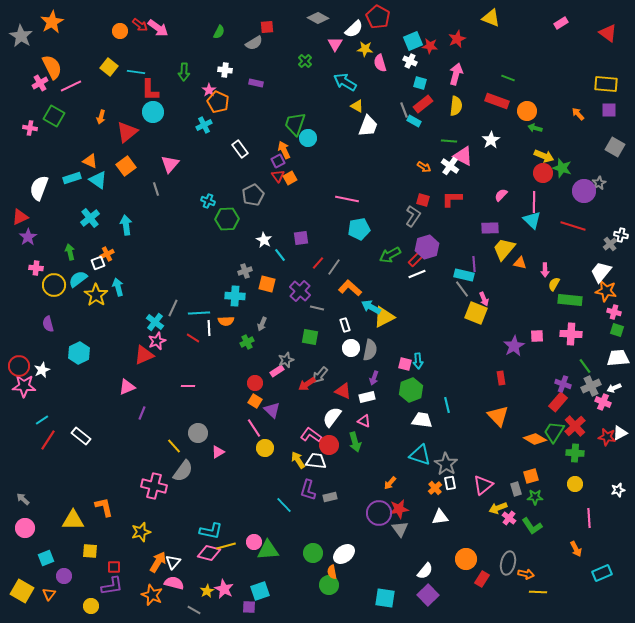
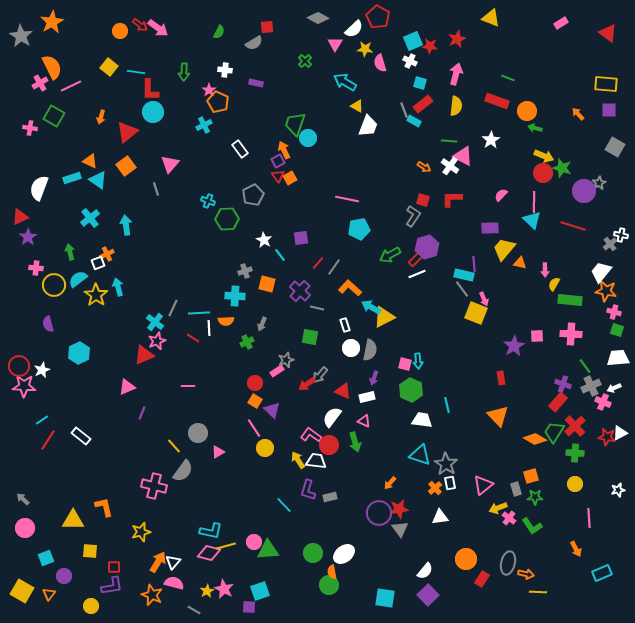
green hexagon at (411, 390): rotated 15 degrees counterclockwise
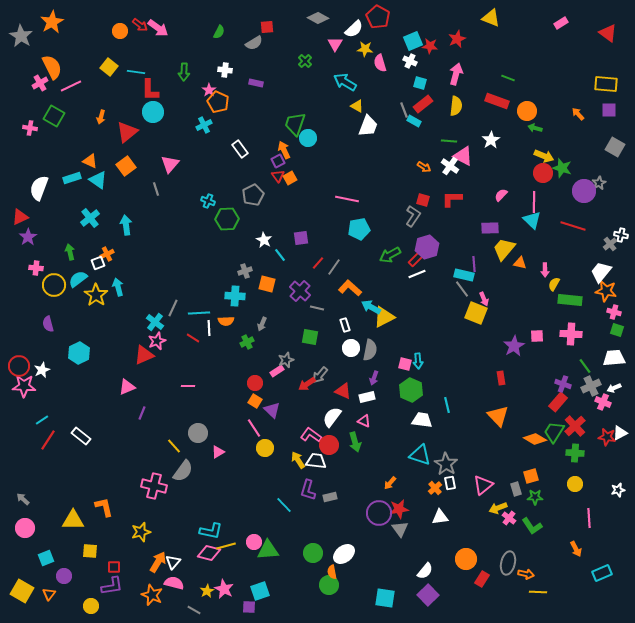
white trapezoid at (618, 358): moved 4 px left
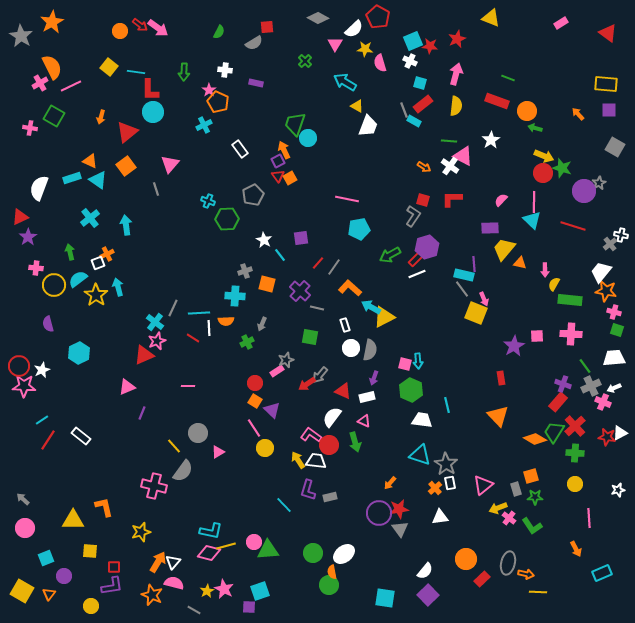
pink semicircle at (501, 195): moved 5 px down
red rectangle at (482, 579): rotated 14 degrees clockwise
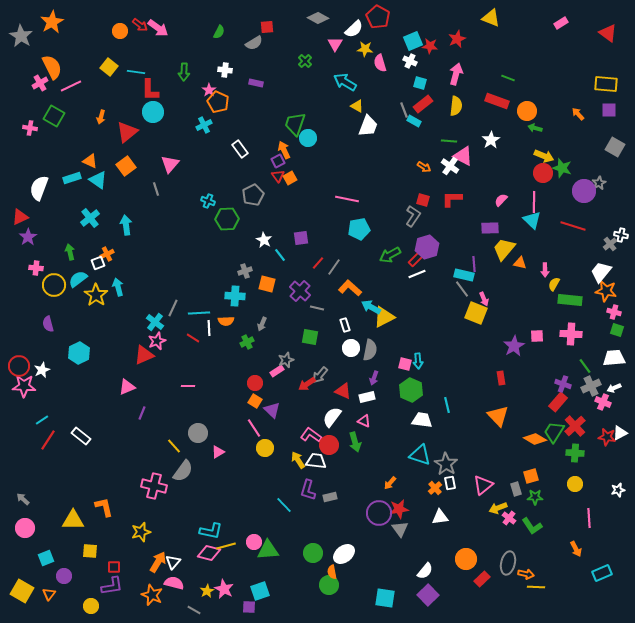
yellow line at (538, 592): moved 2 px left, 5 px up
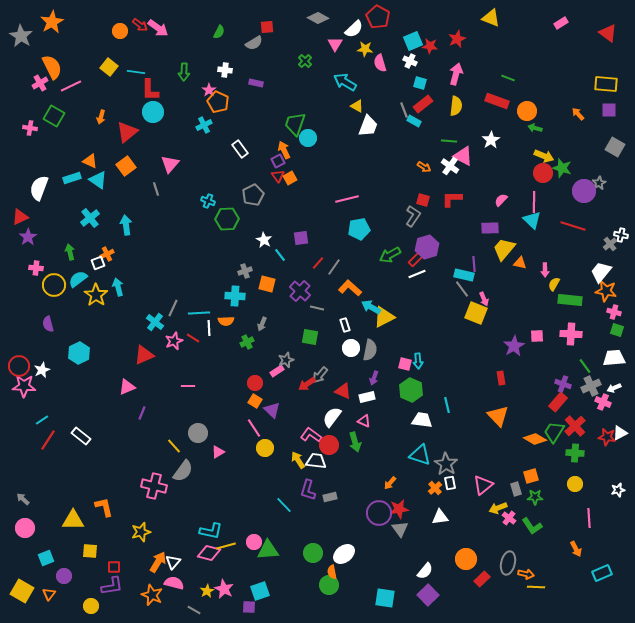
pink line at (347, 199): rotated 25 degrees counterclockwise
pink star at (157, 341): moved 17 px right
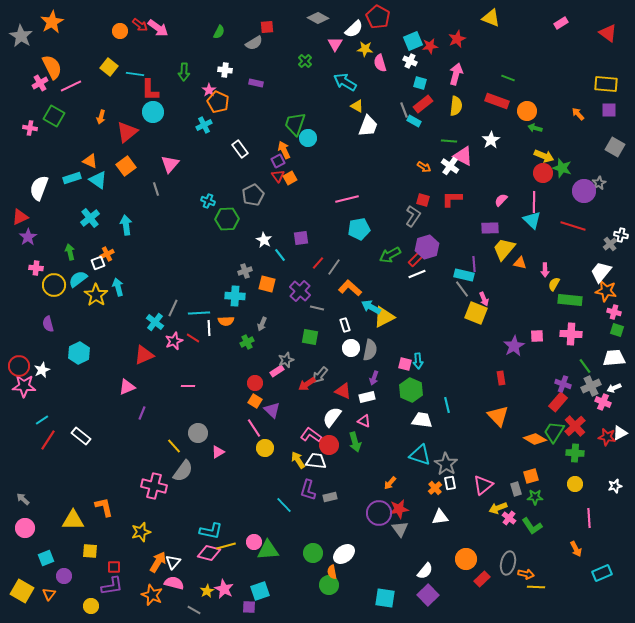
red star at (430, 46): rotated 14 degrees counterclockwise
cyan line at (136, 72): moved 1 px left, 2 px down
white star at (618, 490): moved 3 px left, 4 px up
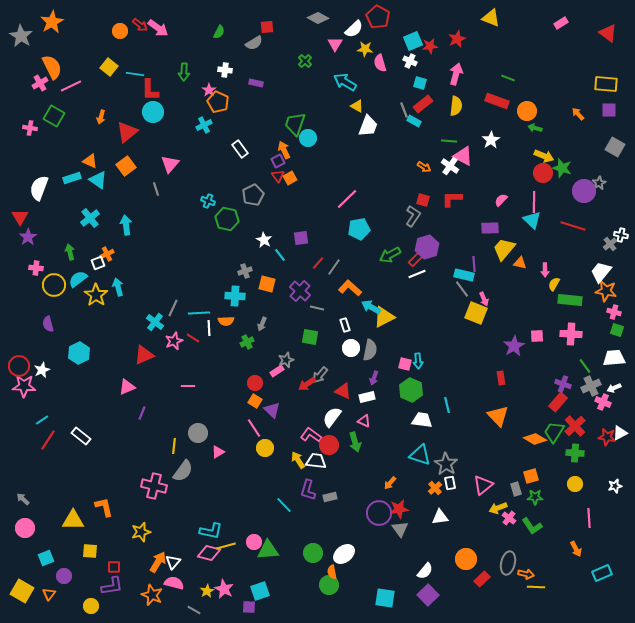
pink line at (347, 199): rotated 30 degrees counterclockwise
red triangle at (20, 217): rotated 36 degrees counterclockwise
green hexagon at (227, 219): rotated 15 degrees clockwise
yellow line at (174, 446): rotated 49 degrees clockwise
